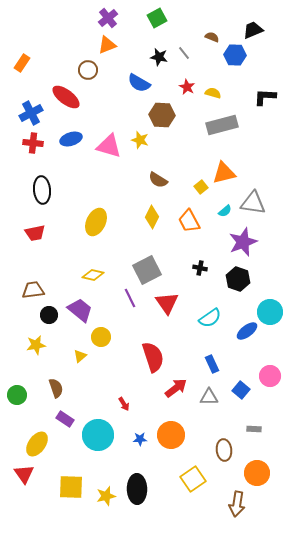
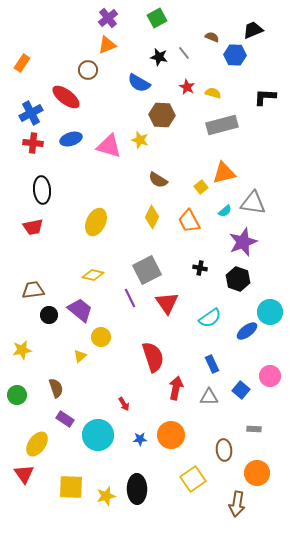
red trapezoid at (35, 233): moved 2 px left, 6 px up
yellow star at (36, 345): moved 14 px left, 5 px down
red arrow at (176, 388): rotated 40 degrees counterclockwise
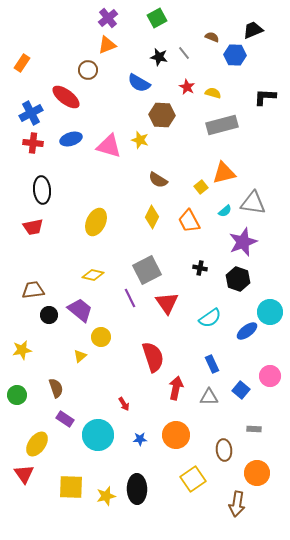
orange circle at (171, 435): moved 5 px right
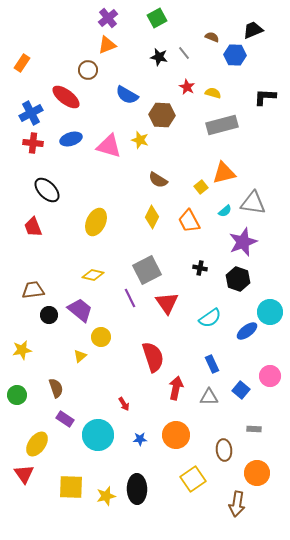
blue semicircle at (139, 83): moved 12 px left, 12 px down
black ellipse at (42, 190): moved 5 px right; rotated 40 degrees counterclockwise
red trapezoid at (33, 227): rotated 80 degrees clockwise
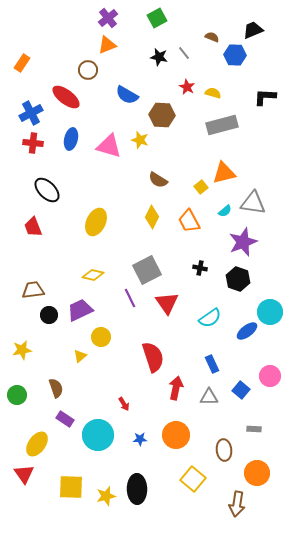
blue ellipse at (71, 139): rotated 60 degrees counterclockwise
purple trapezoid at (80, 310): rotated 64 degrees counterclockwise
yellow square at (193, 479): rotated 15 degrees counterclockwise
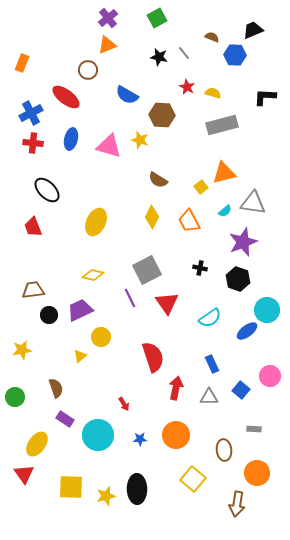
orange rectangle at (22, 63): rotated 12 degrees counterclockwise
cyan circle at (270, 312): moved 3 px left, 2 px up
green circle at (17, 395): moved 2 px left, 2 px down
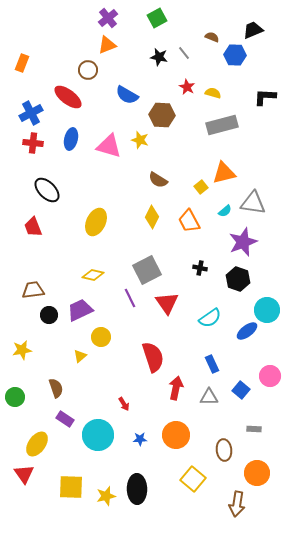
red ellipse at (66, 97): moved 2 px right
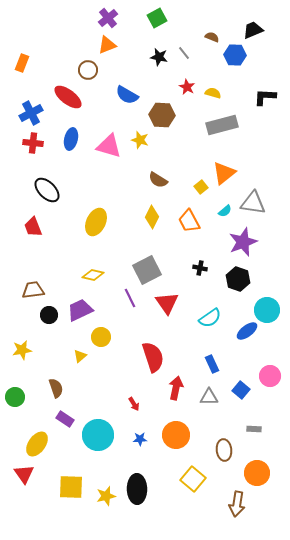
orange triangle at (224, 173): rotated 25 degrees counterclockwise
red arrow at (124, 404): moved 10 px right
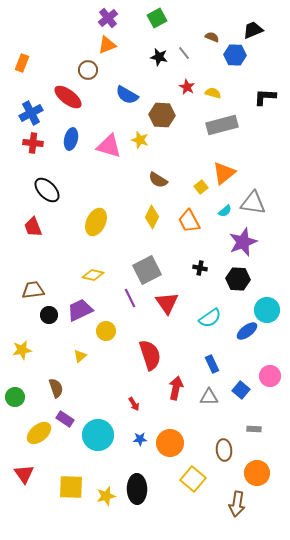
black hexagon at (238, 279): rotated 15 degrees counterclockwise
yellow circle at (101, 337): moved 5 px right, 6 px up
red semicircle at (153, 357): moved 3 px left, 2 px up
orange circle at (176, 435): moved 6 px left, 8 px down
yellow ellipse at (37, 444): moved 2 px right, 11 px up; rotated 15 degrees clockwise
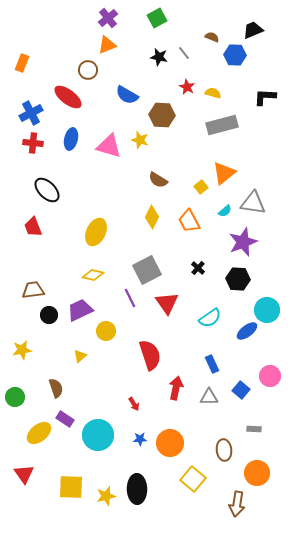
yellow ellipse at (96, 222): moved 10 px down
black cross at (200, 268): moved 2 px left; rotated 32 degrees clockwise
